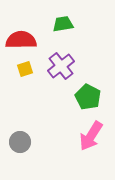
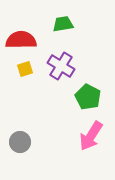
purple cross: rotated 20 degrees counterclockwise
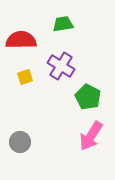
yellow square: moved 8 px down
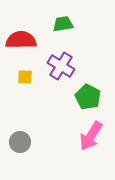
yellow square: rotated 21 degrees clockwise
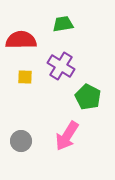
pink arrow: moved 24 px left
gray circle: moved 1 px right, 1 px up
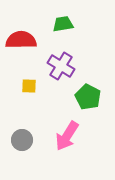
yellow square: moved 4 px right, 9 px down
gray circle: moved 1 px right, 1 px up
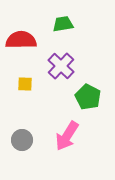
purple cross: rotated 12 degrees clockwise
yellow square: moved 4 px left, 2 px up
